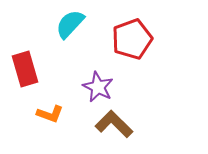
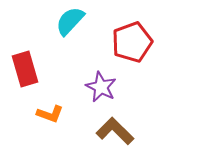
cyan semicircle: moved 3 px up
red pentagon: moved 3 px down
purple star: moved 3 px right
brown L-shape: moved 1 px right, 7 px down
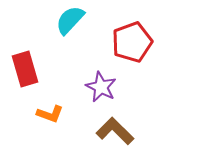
cyan semicircle: moved 1 px up
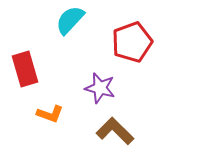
purple star: moved 1 px left, 1 px down; rotated 12 degrees counterclockwise
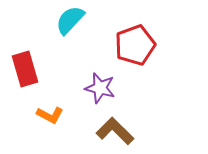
red pentagon: moved 3 px right, 3 px down
orange L-shape: moved 1 px down; rotated 8 degrees clockwise
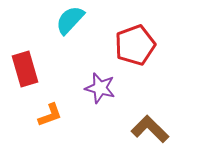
orange L-shape: rotated 48 degrees counterclockwise
brown L-shape: moved 35 px right, 2 px up
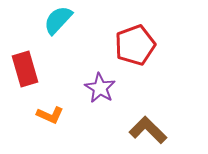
cyan semicircle: moved 12 px left
purple star: rotated 16 degrees clockwise
orange L-shape: rotated 44 degrees clockwise
brown L-shape: moved 2 px left, 1 px down
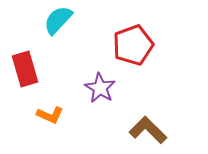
red pentagon: moved 2 px left
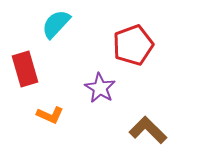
cyan semicircle: moved 2 px left, 4 px down
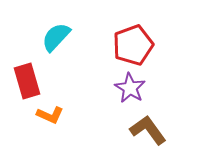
cyan semicircle: moved 13 px down
red rectangle: moved 2 px right, 12 px down
purple star: moved 30 px right
brown L-shape: rotated 9 degrees clockwise
